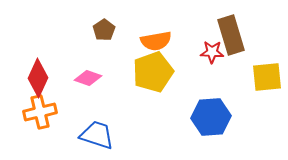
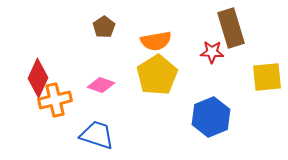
brown pentagon: moved 3 px up
brown rectangle: moved 7 px up
yellow pentagon: moved 4 px right, 3 px down; rotated 12 degrees counterclockwise
pink diamond: moved 13 px right, 7 px down
orange cross: moved 15 px right, 12 px up
blue hexagon: rotated 18 degrees counterclockwise
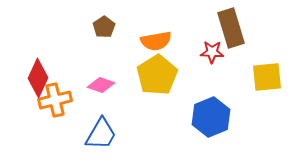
blue trapezoid: moved 4 px right, 1 px up; rotated 102 degrees clockwise
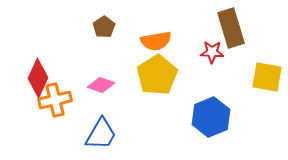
yellow square: rotated 16 degrees clockwise
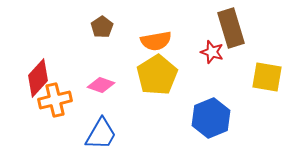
brown pentagon: moved 2 px left
red star: rotated 15 degrees clockwise
red diamond: rotated 18 degrees clockwise
blue hexagon: moved 1 px down
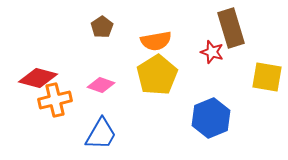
red diamond: rotated 63 degrees clockwise
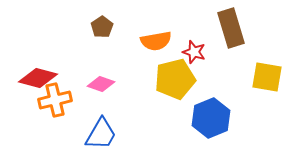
red star: moved 18 px left
yellow pentagon: moved 18 px right, 4 px down; rotated 18 degrees clockwise
pink diamond: moved 1 px up
